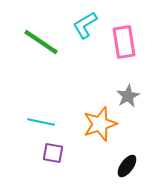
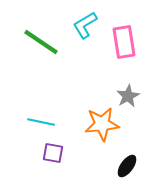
orange star: moved 2 px right; rotated 12 degrees clockwise
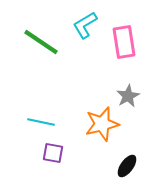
orange star: rotated 8 degrees counterclockwise
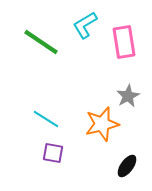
cyan line: moved 5 px right, 3 px up; rotated 20 degrees clockwise
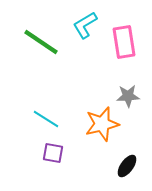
gray star: rotated 25 degrees clockwise
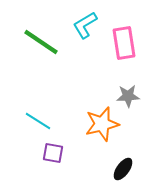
pink rectangle: moved 1 px down
cyan line: moved 8 px left, 2 px down
black ellipse: moved 4 px left, 3 px down
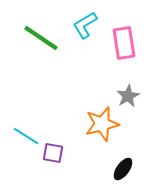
green line: moved 4 px up
gray star: rotated 25 degrees counterclockwise
cyan line: moved 12 px left, 15 px down
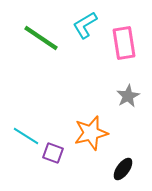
orange star: moved 11 px left, 9 px down
purple square: rotated 10 degrees clockwise
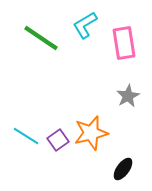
purple square: moved 5 px right, 13 px up; rotated 35 degrees clockwise
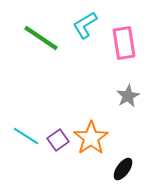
orange star: moved 5 px down; rotated 20 degrees counterclockwise
